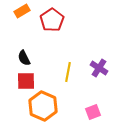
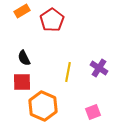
red square: moved 4 px left, 1 px down
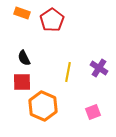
orange rectangle: moved 2 px down; rotated 49 degrees clockwise
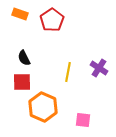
orange rectangle: moved 2 px left, 1 px down
orange hexagon: moved 1 px down
pink square: moved 10 px left, 8 px down; rotated 28 degrees clockwise
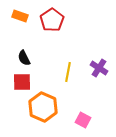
orange rectangle: moved 2 px down
pink square: rotated 21 degrees clockwise
